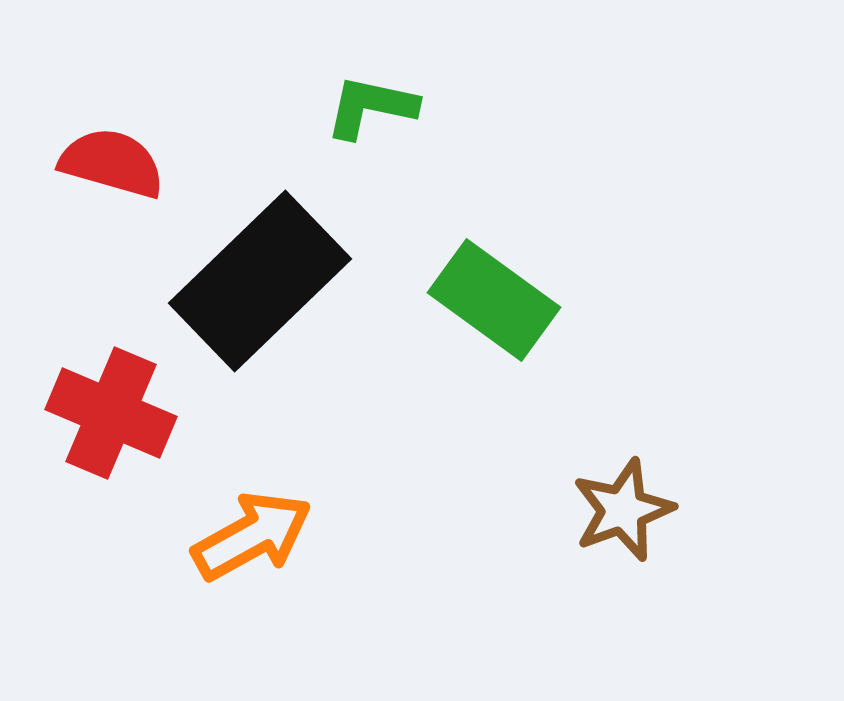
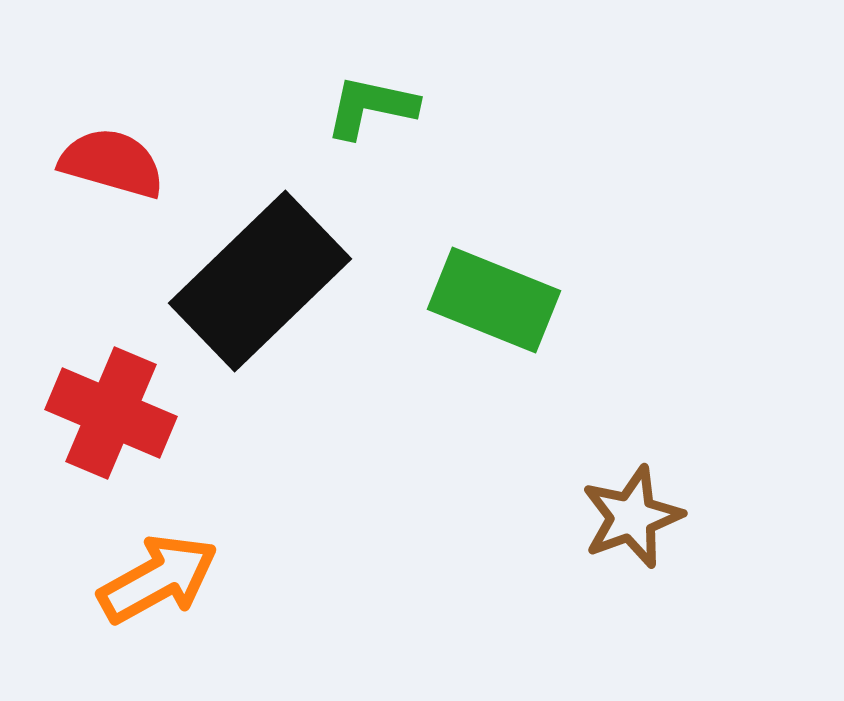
green rectangle: rotated 14 degrees counterclockwise
brown star: moved 9 px right, 7 px down
orange arrow: moved 94 px left, 43 px down
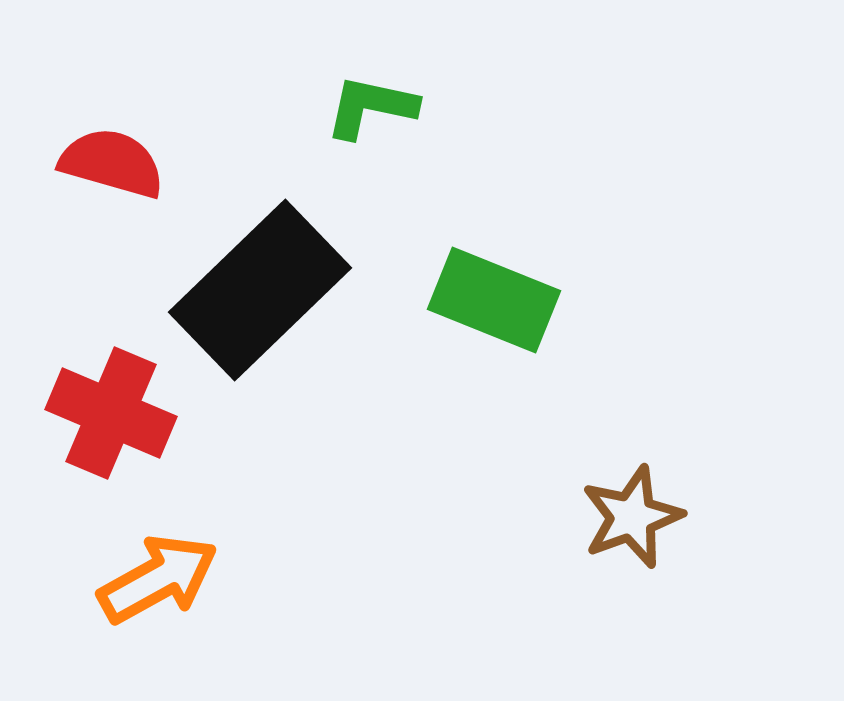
black rectangle: moved 9 px down
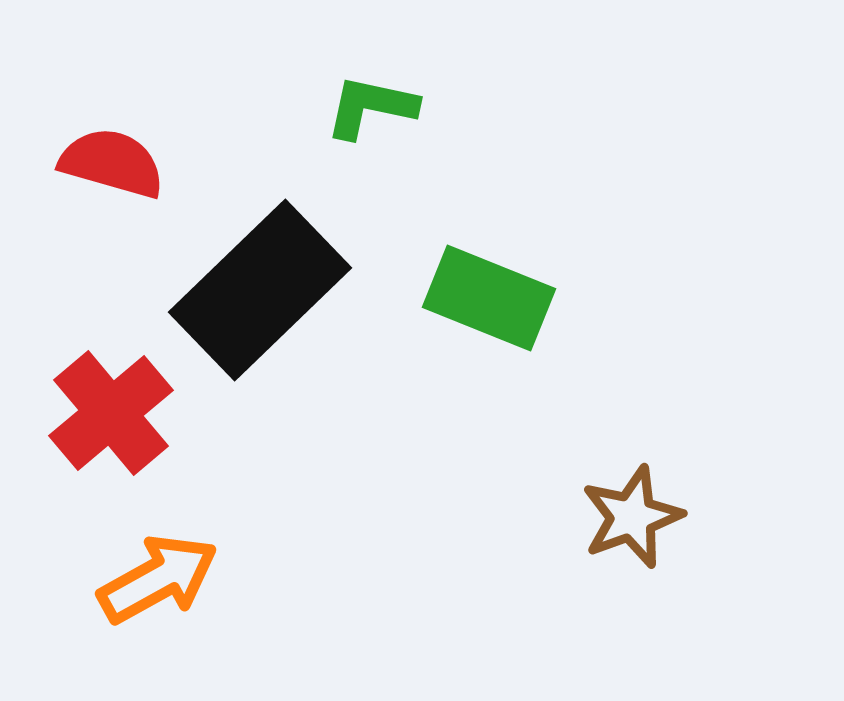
green rectangle: moved 5 px left, 2 px up
red cross: rotated 27 degrees clockwise
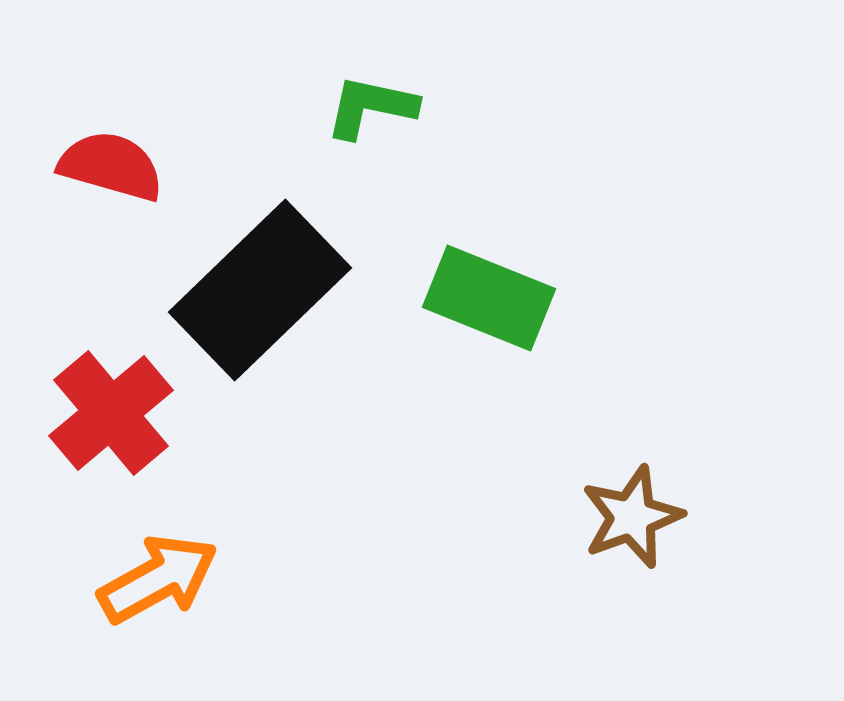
red semicircle: moved 1 px left, 3 px down
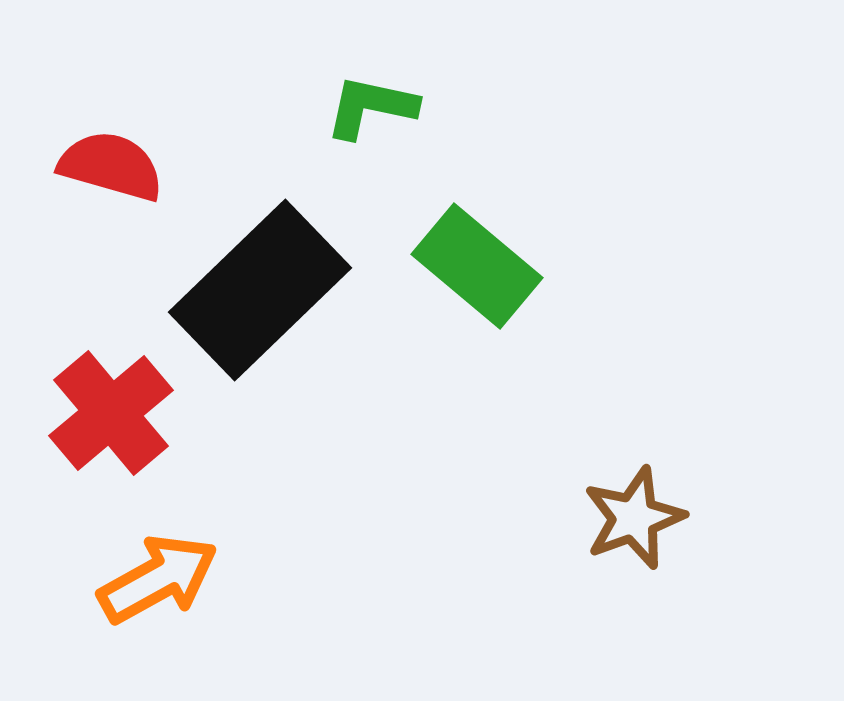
green rectangle: moved 12 px left, 32 px up; rotated 18 degrees clockwise
brown star: moved 2 px right, 1 px down
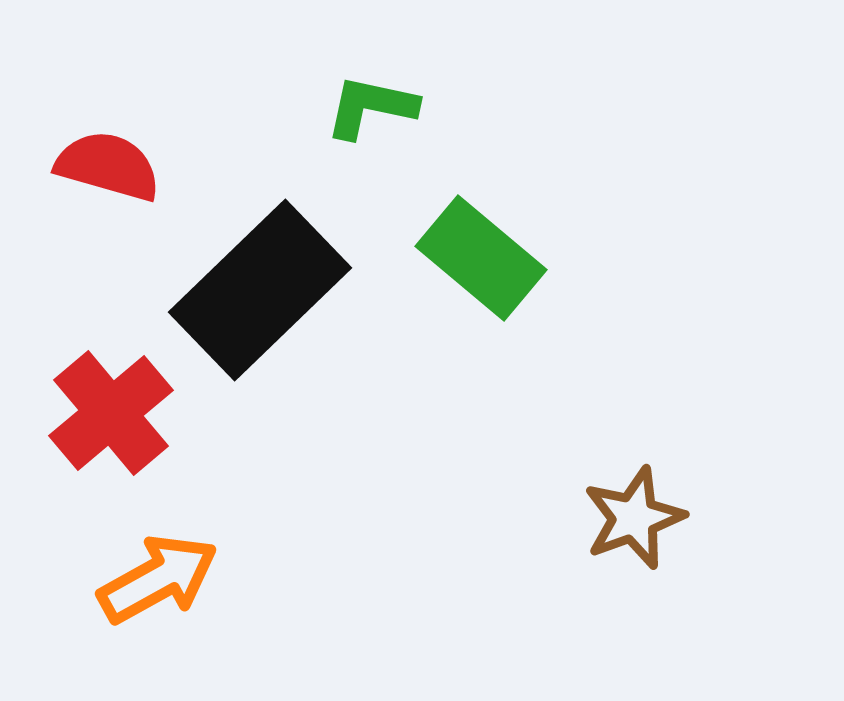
red semicircle: moved 3 px left
green rectangle: moved 4 px right, 8 px up
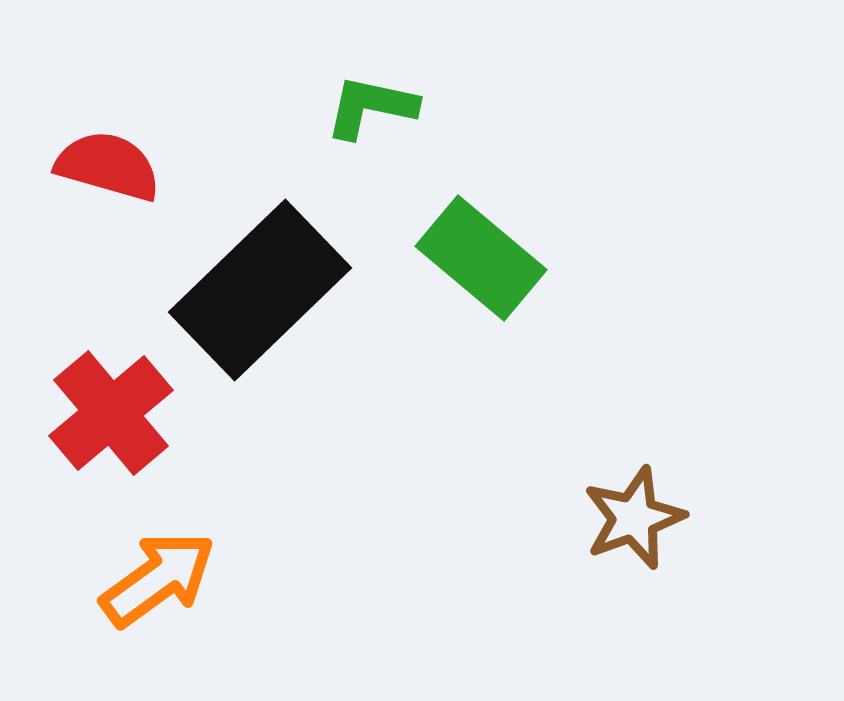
orange arrow: rotated 7 degrees counterclockwise
